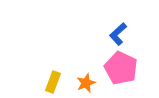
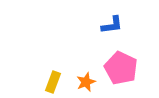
blue L-shape: moved 6 px left, 9 px up; rotated 145 degrees counterclockwise
orange star: moved 1 px up
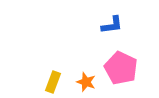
orange star: rotated 30 degrees counterclockwise
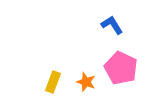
blue L-shape: rotated 115 degrees counterclockwise
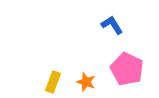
pink pentagon: moved 6 px right, 1 px down
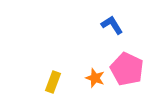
orange star: moved 9 px right, 4 px up
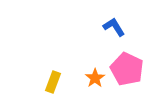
blue L-shape: moved 2 px right, 2 px down
orange star: rotated 18 degrees clockwise
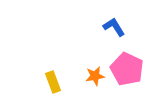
orange star: moved 2 px up; rotated 24 degrees clockwise
yellow rectangle: rotated 40 degrees counterclockwise
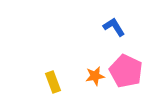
pink pentagon: moved 1 px left, 2 px down
